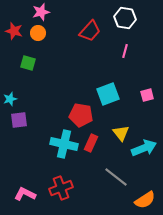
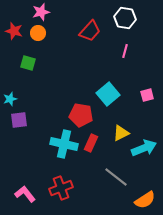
cyan square: rotated 20 degrees counterclockwise
yellow triangle: rotated 42 degrees clockwise
pink L-shape: rotated 25 degrees clockwise
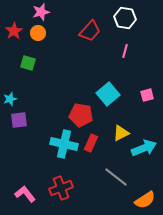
red star: rotated 24 degrees clockwise
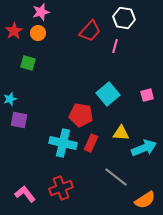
white hexagon: moved 1 px left
pink line: moved 10 px left, 5 px up
purple square: rotated 18 degrees clockwise
yellow triangle: rotated 30 degrees clockwise
cyan cross: moved 1 px left, 1 px up
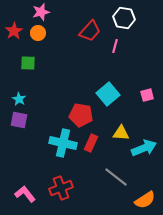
green square: rotated 14 degrees counterclockwise
cyan star: moved 9 px right; rotated 24 degrees counterclockwise
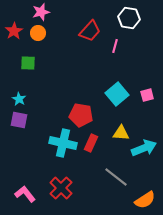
white hexagon: moved 5 px right
cyan square: moved 9 px right
red cross: rotated 25 degrees counterclockwise
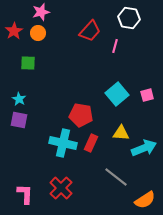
pink L-shape: rotated 40 degrees clockwise
